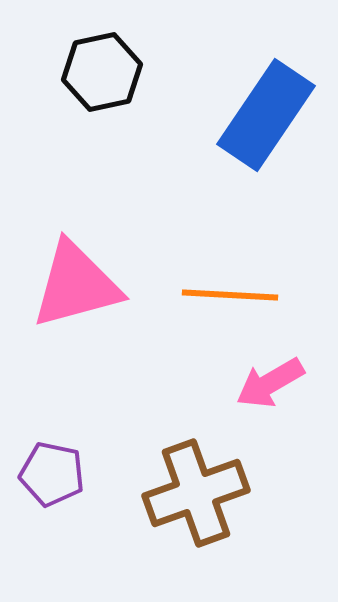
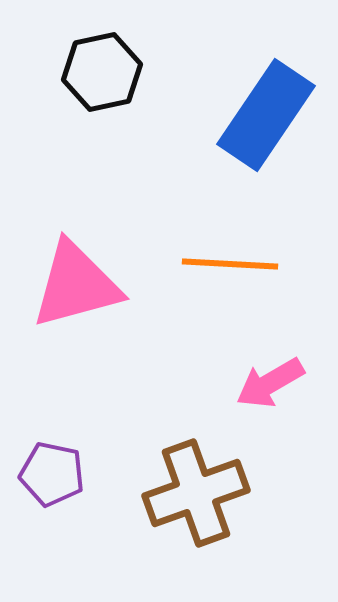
orange line: moved 31 px up
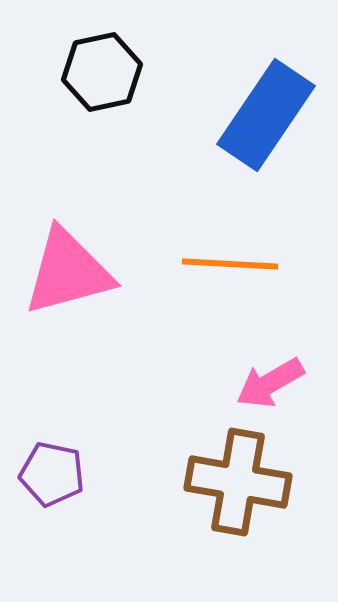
pink triangle: moved 8 px left, 13 px up
brown cross: moved 42 px right, 11 px up; rotated 30 degrees clockwise
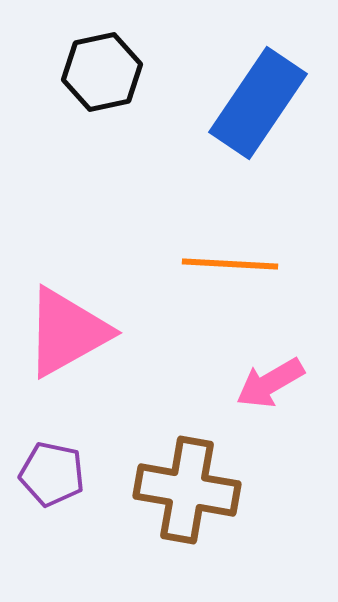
blue rectangle: moved 8 px left, 12 px up
pink triangle: moved 1 px left, 60 px down; rotated 14 degrees counterclockwise
brown cross: moved 51 px left, 8 px down
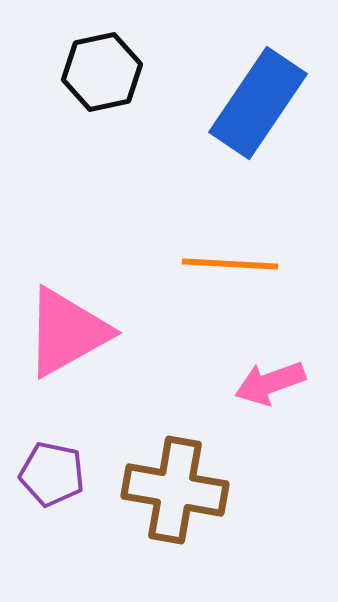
pink arrow: rotated 10 degrees clockwise
brown cross: moved 12 px left
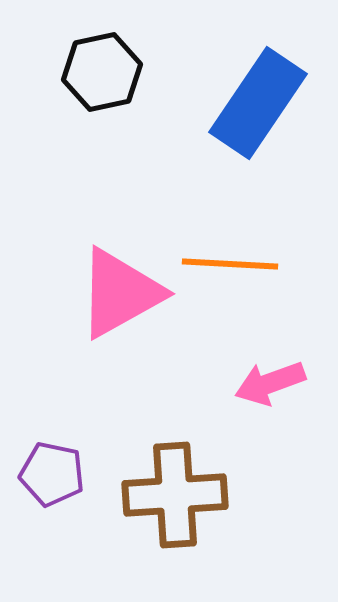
pink triangle: moved 53 px right, 39 px up
brown cross: moved 5 px down; rotated 14 degrees counterclockwise
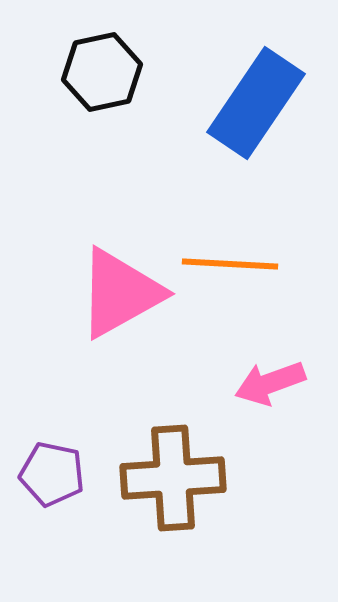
blue rectangle: moved 2 px left
brown cross: moved 2 px left, 17 px up
